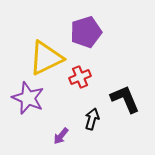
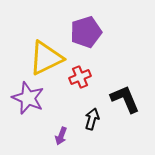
purple arrow: rotated 18 degrees counterclockwise
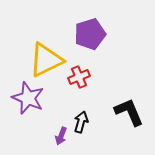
purple pentagon: moved 4 px right, 2 px down
yellow triangle: moved 2 px down
red cross: moved 1 px left
black L-shape: moved 4 px right, 13 px down
black arrow: moved 11 px left, 3 px down
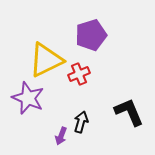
purple pentagon: moved 1 px right, 1 px down
red cross: moved 3 px up
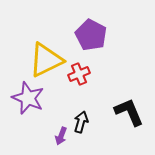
purple pentagon: rotated 28 degrees counterclockwise
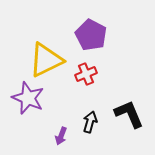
red cross: moved 7 px right
black L-shape: moved 2 px down
black arrow: moved 9 px right
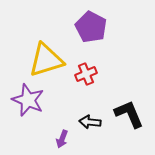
purple pentagon: moved 8 px up
yellow triangle: rotated 9 degrees clockwise
purple star: moved 2 px down
black arrow: rotated 100 degrees counterclockwise
purple arrow: moved 1 px right, 3 px down
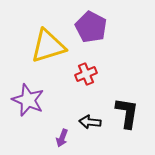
yellow triangle: moved 2 px right, 14 px up
black L-shape: moved 2 px left, 1 px up; rotated 32 degrees clockwise
purple arrow: moved 1 px up
